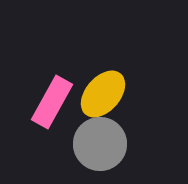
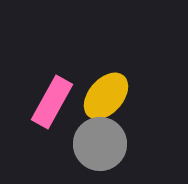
yellow ellipse: moved 3 px right, 2 px down
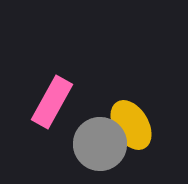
yellow ellipse: moved 25 px right, 29 px down; rotated 72 degrees counterclockwise
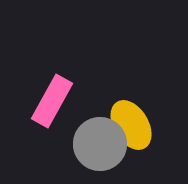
pink rectangle: moved 1 px up
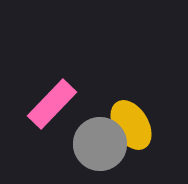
pink rectangle: moved 3 px down; rotated 15 degrees clockwise
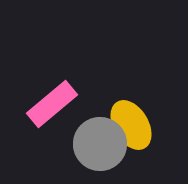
pink rectangle: rotated 6 degrees clockwise
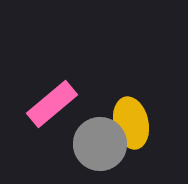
yellow ellipse: moved 2 px up; rotated 18 degrees clockwise
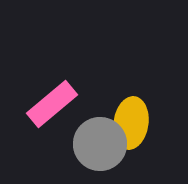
yellow ellipse: rotated 21 degrees clockwise
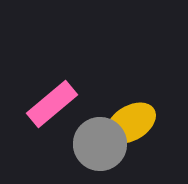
yellow ellipse: rotated 51 degrees clockwise
